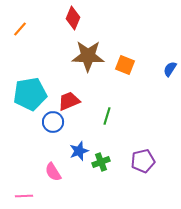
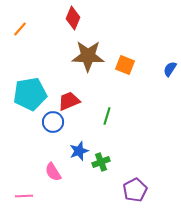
purple pentagon: moved 8 px left, 29 px down; rotated 15 degrees counterclockwise
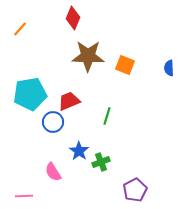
blue semicircle: moved 1 px left, 1 px up; rotated 35 degrees counterclockwise
blue star: rotated 18 degrees counterclockwise
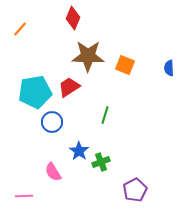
cyan pentagon: moved 5 px right, 2 px up
red trapezoid: moved 14 px up; rotated 10 degrees counterclockwise
green line: moved 2 px left, 1 px up
blue circle: moved 1 px left
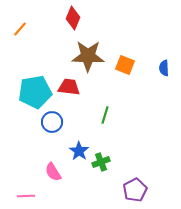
blue semicircle: moved 5 px left
red trapezoid: rotated 40 degrees clockwise
pink line: moved 2 px right
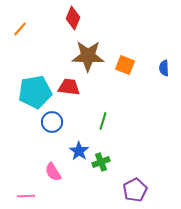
green line: moved 2 px left, 6 px down
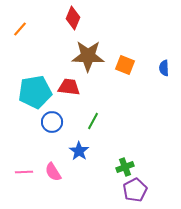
green line: moved 10 px left; rotated 12 degrees clockwise
green cross: moved 24 px right, 5 px down
pink line: moved 2 px left, 24 px up
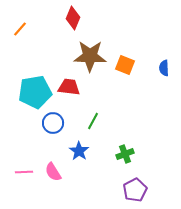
brown star: moved 2 px right
blue circle: moved 1 px right, 1 px down
green cross: moved 13 px up
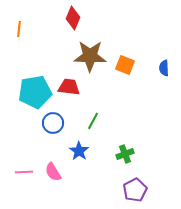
orange line: moved 1 px left; rotated 35 degrees counterclockwise
